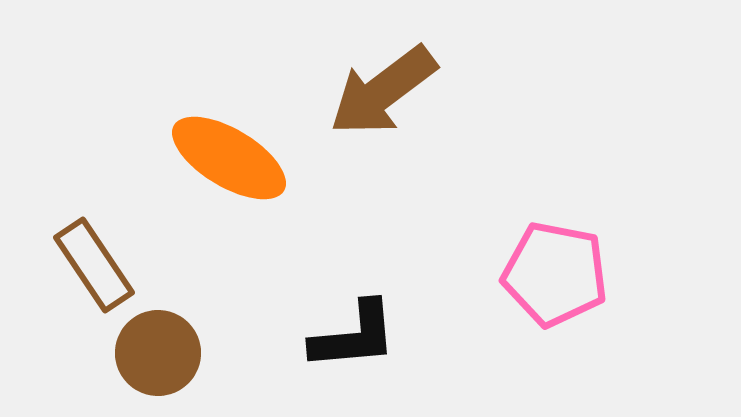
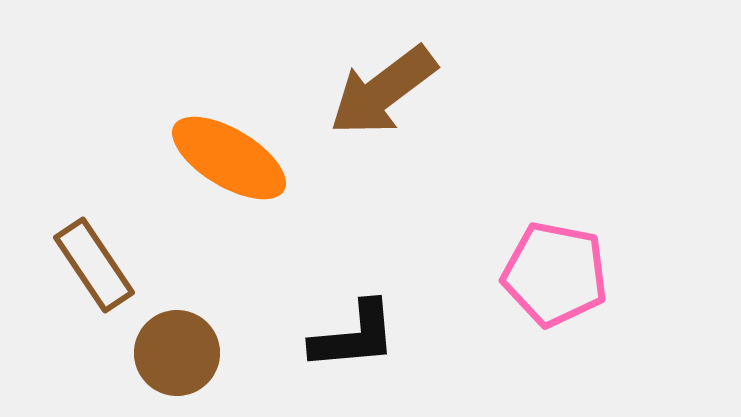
brown circle: moved 19 px right
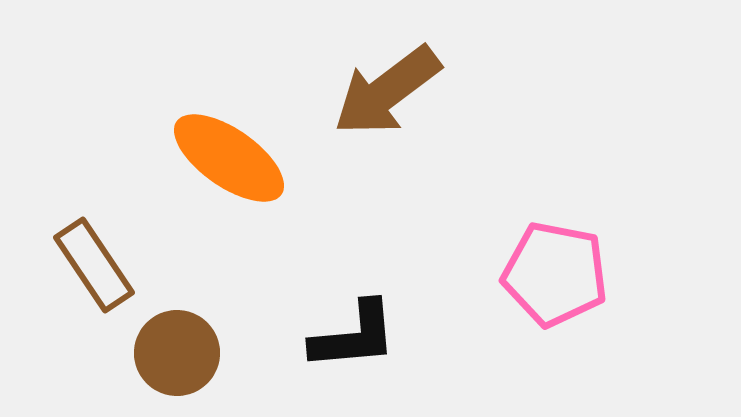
brown arrow: moved 4 px right
orange ellipse: rotated 4 degrees clockwise
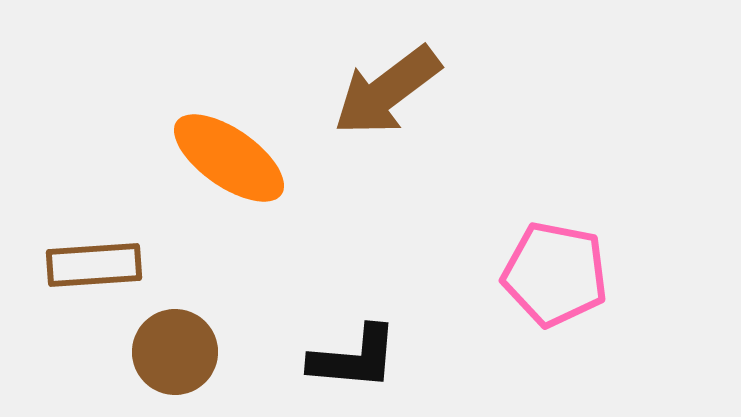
brown rectangle: rotated 60 degrees counterclockwise
black L-shape: moved 22 px down; rotated 10 degrees clockwise
brown circle: moved 2 px left, 1 px up
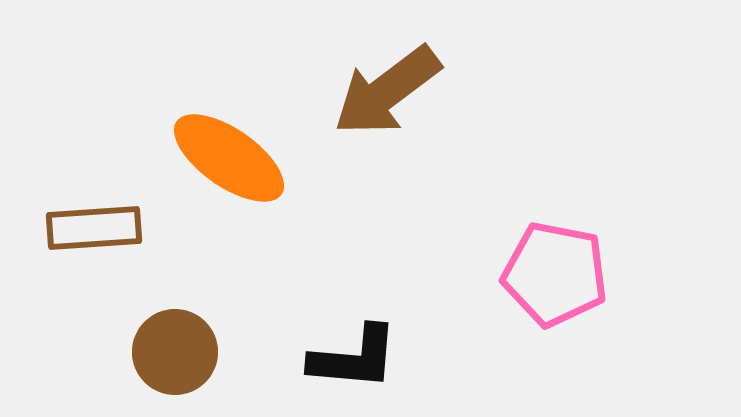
brown rectangle: moved 37 px up
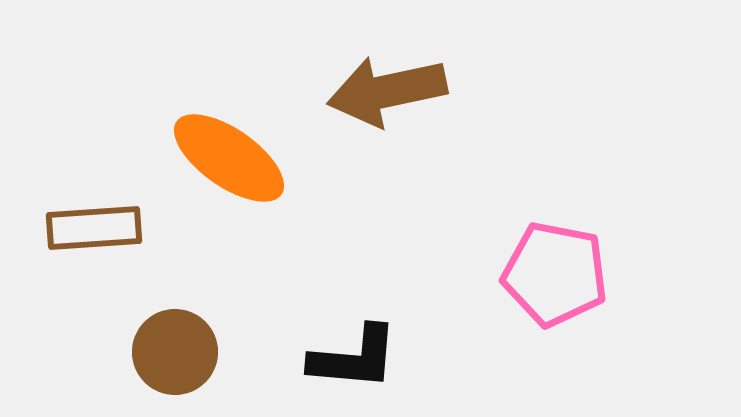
brown arrow: rotated 25 degrees clockwise
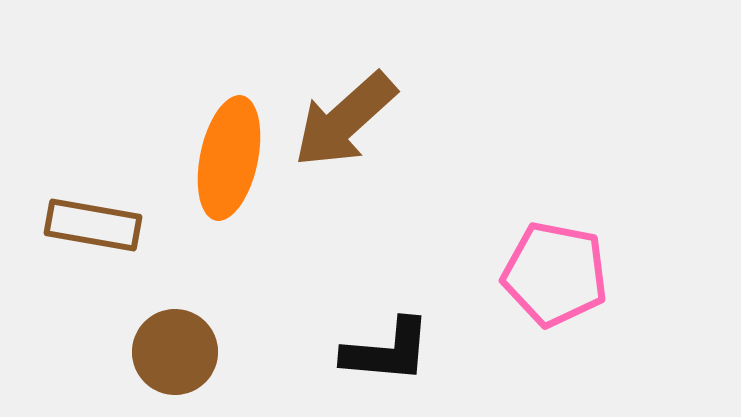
brown arrow: moved 42 px left, 29 px down; rotated 30 degrees counterclockwise
orange ellipse: rotated 67 degrees clockwise
brown rectangle: moved 1 px left, 3 px up; rotated 14 degrees clockwise
black L-shape: moved 33 px right, 7 px up
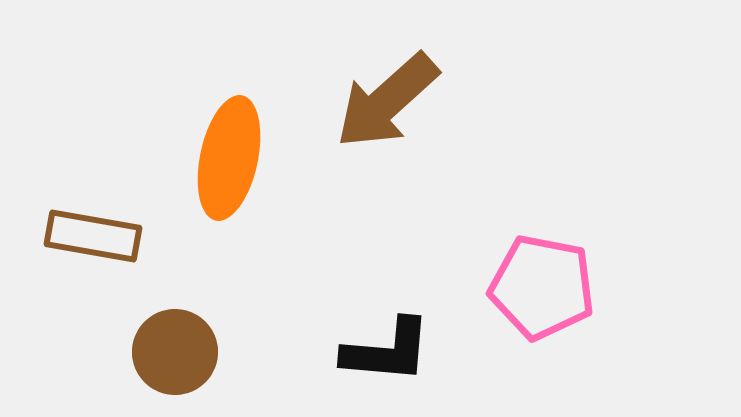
brown arrow: moved 42 px right, 19 px up
brown rectangle: moved 11 px down
pink pentagon: moved 13 px left, 13 px down
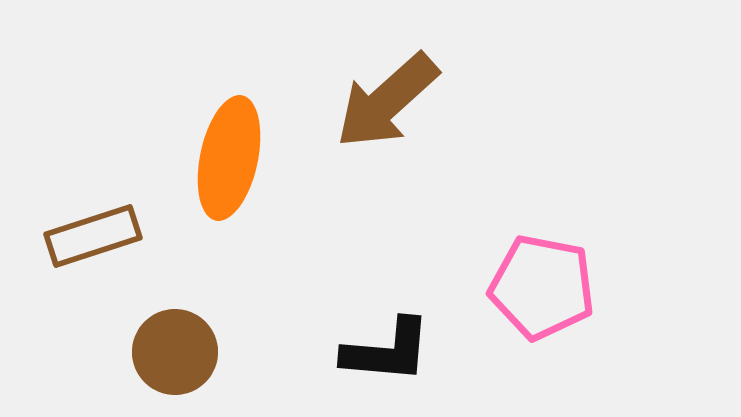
brown rectangle: rotated 28 degrees counterclockwise
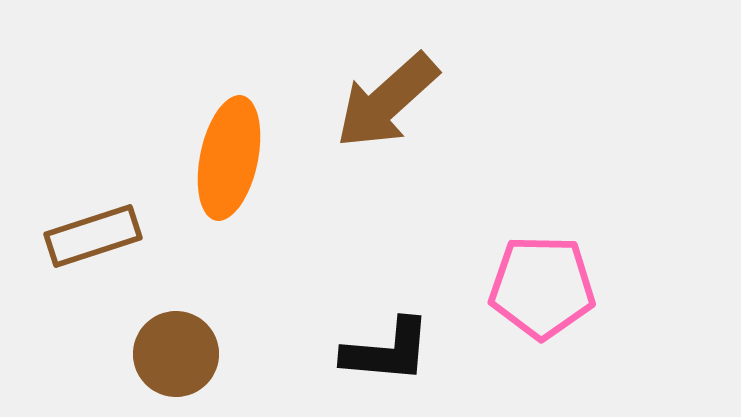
pink pentagon: rotated 10 degrees counterclockwise
brown circle: moved 1 px right, 2 px down
